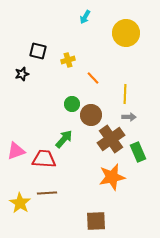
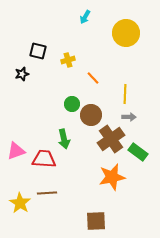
green arrow: rotated 126 degrees clockwise
green rectangle: rotated 30 degrees counterclockwise
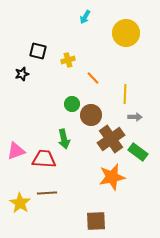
gray arrow: moved 6 px right
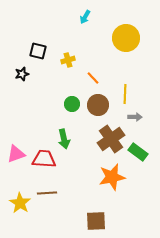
yellow circle: moved 5 px down
brown circle: moved 7 px right, 10 px up
pink triangle: moved 3 px down
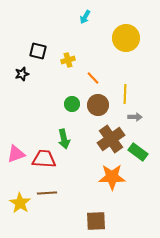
orange star: rotated 12 degrees clockwise
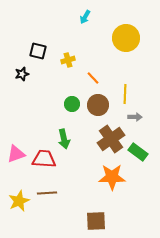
yellow star: moved 1 px left, 2 px up; rotated 15 degrees clockwise
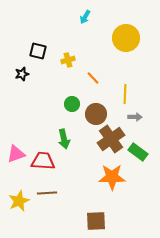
brown circle: moved 2 px left, 9 px down
red trapezoid: moved 1 px left, 2 px down
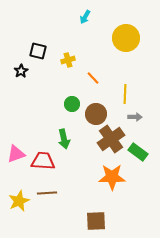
black star: moved 1 px left, 3 px up; rotated 16 degrees counterclockwise
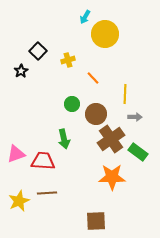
yellow circle: moved 21 px left, 4 px up
black square: rotated 30 degrees clockwise
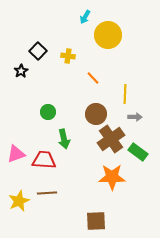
yellow circle: moved 3 px right, 1 px down
yellow cross: moved 4 px up; rotated 24 degrees clockwise
green circle: moved 24 px left, 8 px down
red trapezoid: moved 1 px right, 1 px up
